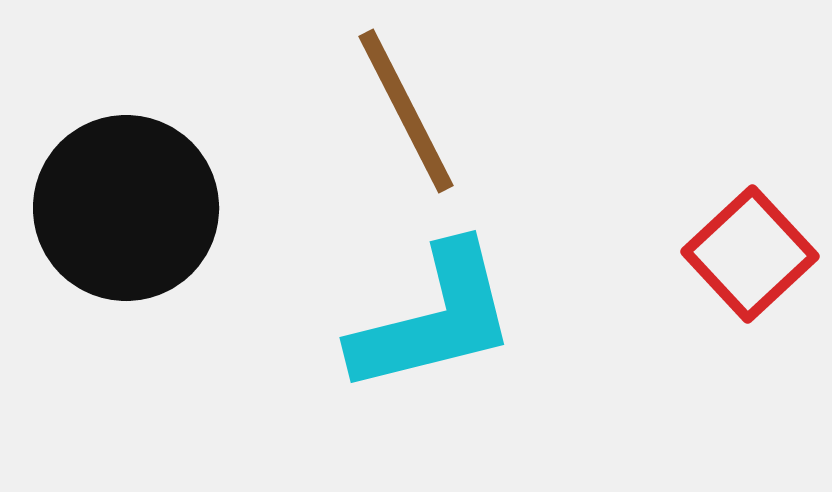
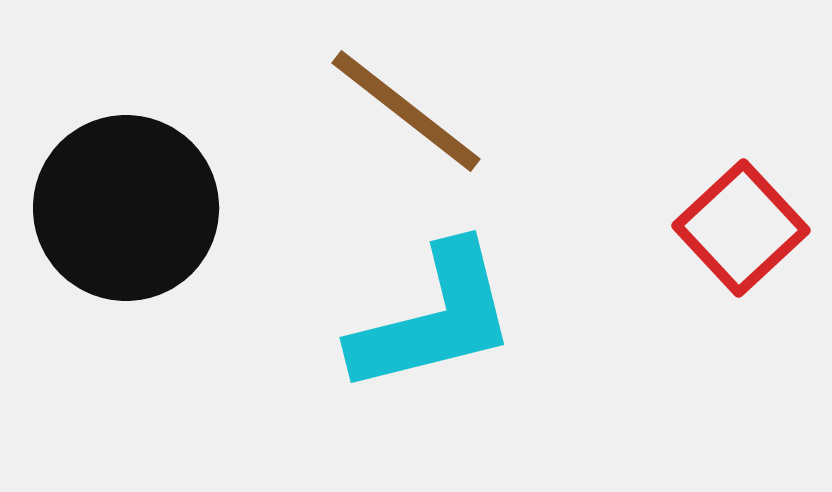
brown line: rotated 25 degrees counterclockwise
red square: moved 9 px left, 26 px up
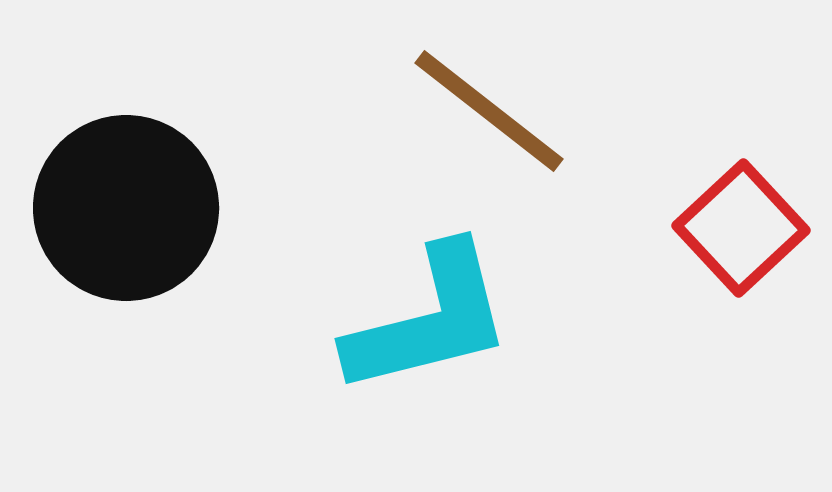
brown line: moved 83 px right
cyan L-shape: moved 5 px left, 1 px down
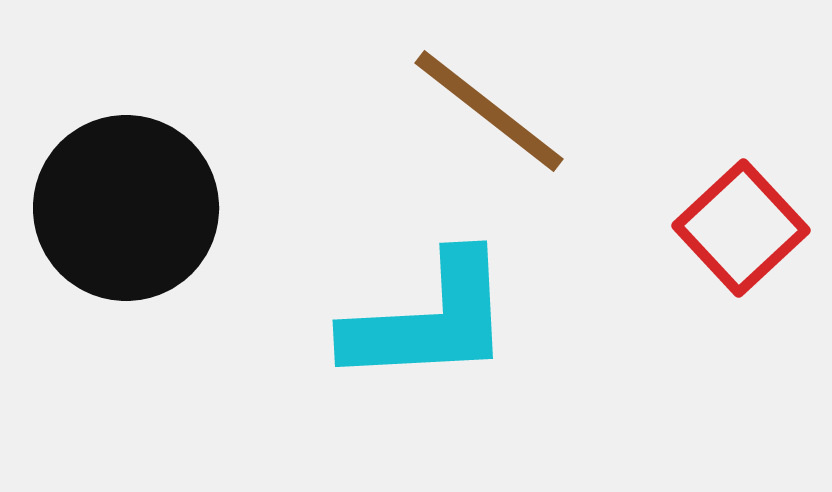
cyan L-shape: rotated 11 degrees clockwise
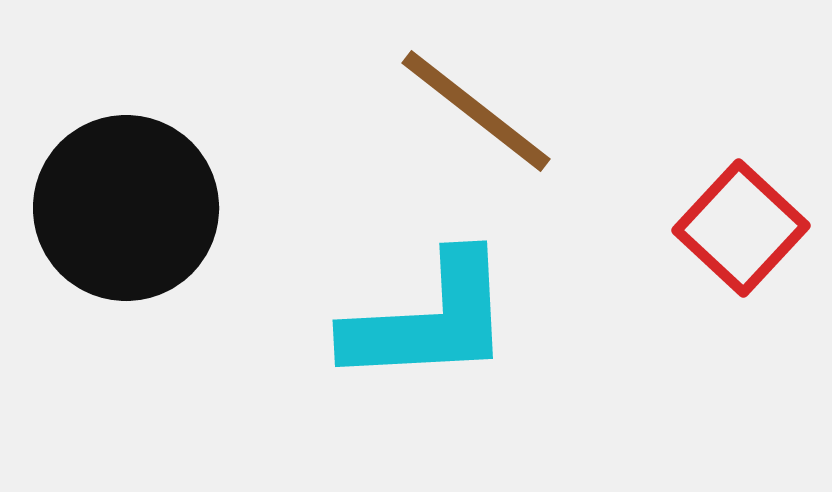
brown line: moved 13 px left
red square: rotated 4 degrees counterclockwise
